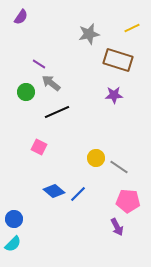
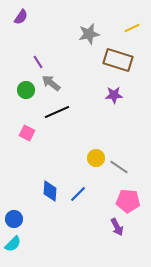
purple line: moved 1 px left, 2 px up; rotated 24 degrees clockwise
green circle: moved 2 px up
pink square: moved 12 px left, 14 px up
blue diamond: moved 4 px left; rotated 55 degrees clockwise
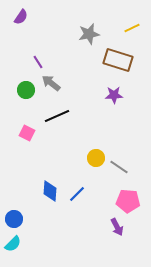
black line: moved 4 px down
blue line: moved 1 px left
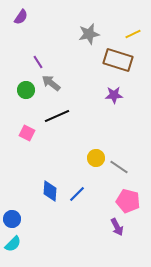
yellow line: moved 1 px right, 6 px down
pink pentagon: rotated 10 degrees clockwise
blue circle: moved 2 px left
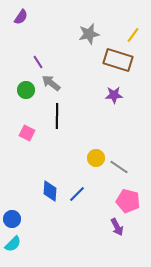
yellow line: moved 1 px down; rotated 28 degrees counterclockwise
black line: rotated 65 degrees counterclockwise
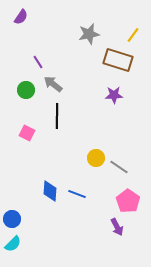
gray arrow: moved 2 px right, 1 px down
blue line: rotated 66 degrees clockwise
pink pentagon: rotated 20 degrees clockwise
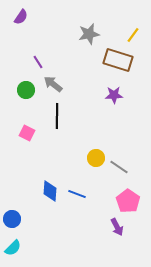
cyan semicircle: moved 4 px down
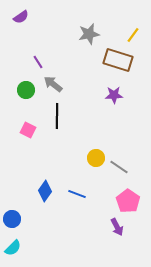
purple semicircle: rotated 21 degrees clockwise
pink square: moved 1 px right, 3 px up
blue diamond: moved 5 px left; rotated 30 degrees clockwise
